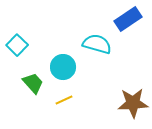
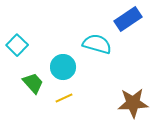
yellow line: moved 2 px up
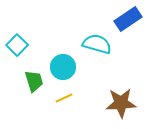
green trapezoid: moved 1 px right, 2 px up; rotated 25 degrees clockwise
brown star: moved 12 px left
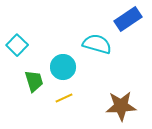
brown star: moved 3 px down
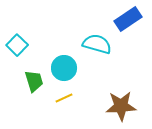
cyan circle: moved 1 px right, 1 px down
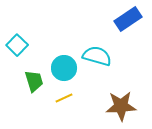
cyan semicircle: moved 12 px down
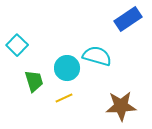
cyan circle: moved 3 px right
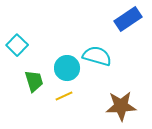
yellow line: moved 2 px up
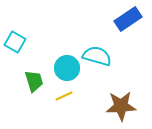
cyan square: moved 2 px left, 3 px up; rotated 15 degrees counterclockwise
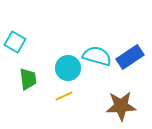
blue rectangle: moved 2 px right, 38 px down
cyan circle: moved 1 px right
green trapezoid: moved 6 px left, 2 px up; rotated 10 degrees clockwise
